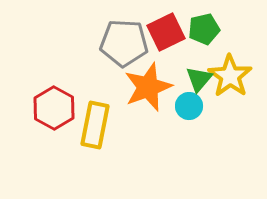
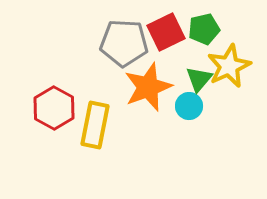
yellow star: moved 1 px left, 10 px up; rotated 12 degrees clockwise
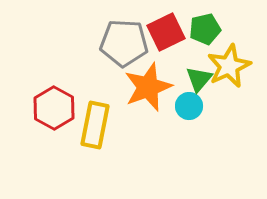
green pentagon: moved 1 px right
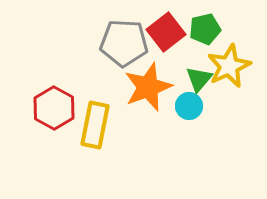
red square: rotated 12 degrees counterclockwise
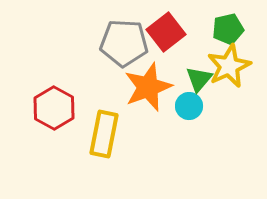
green pentagon: moved 23 px right
yellow rectangle: moved 9 px right, 9 px down
